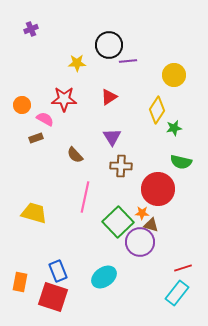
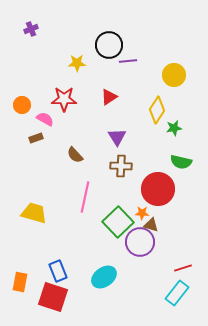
purple triangle: moved 5 px right
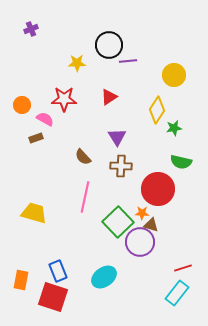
brown semicircle: moved 8 px right, 2 px down
orange rectangle: moved 1 px right, 2 px up
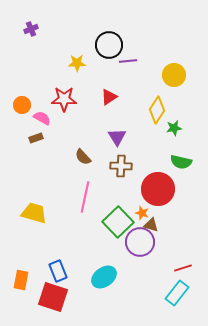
pink semicircle: moved 3 px left, 1 px up
orange star: rotated 16 degrees clockwise
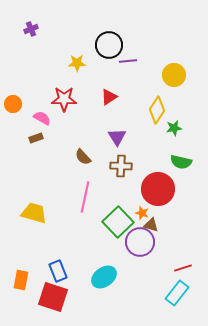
orange circle: moved 9 px left, 1 px up
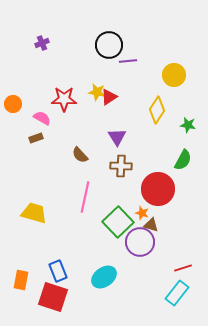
purple cross: moved 11 px right, 14 px down
yellow star: moved 20 px right, 29 px down; rotated 12 degrees clockwise
green star: moved 14 px right, 3 px up; rotated 21 degrees clockwise
brown semicircle: moved 3 px left, 2 px up
green semicircle: moved 2 px right, 2 px up; rotated 75 degrees counterclockwise
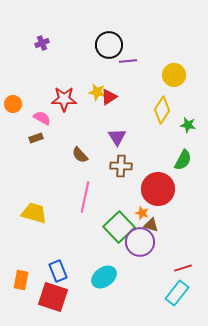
yellow diamond: moved 5 px right
green square: moved 1 px right, 5 px down
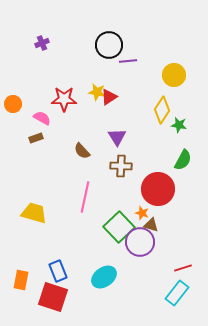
green star: moved 9 px left
brown semicircle: moved 2 px right, 4 px up
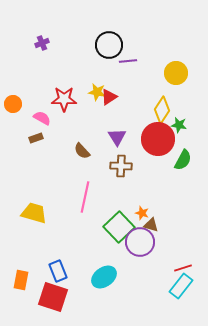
yellow circle: moved 2 px right, 2 px up
red circle: moved 50 px up
cyan rectangle: moved 4 px right, 7 px up
